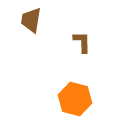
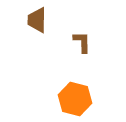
brown trapezoid: moved 6 px right; rotated 8 degrees counterclockwise
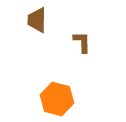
orange hexagon: moved 18 px left
